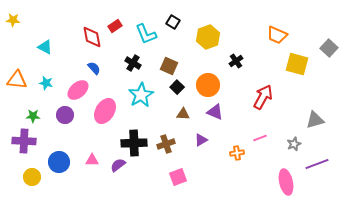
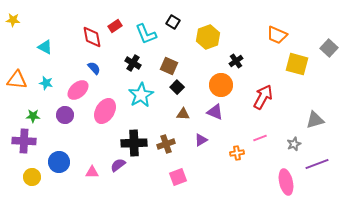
orange circle at (208, 85): moved 13 px right
pink triangle at (92, 160): moved 12 px down
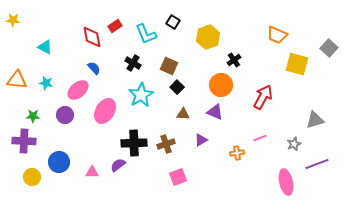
black cross at (236, 61): moved 2 px left, 1 px up
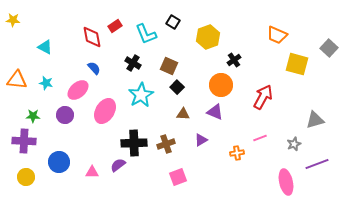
yellow circle at (32, 177): moved 6 px left
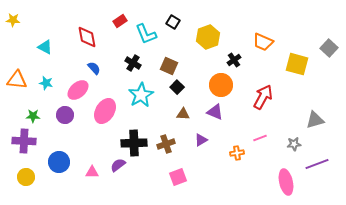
red rectangle at (115, 26): moved 5 px right, 5 px up
orange trapezoid at (277, 35): moved 14 px left, 7 px down
red diamond at (92, 37): moved 5 px left
gray star at (294, 144): rotated 16 degrees clockwise
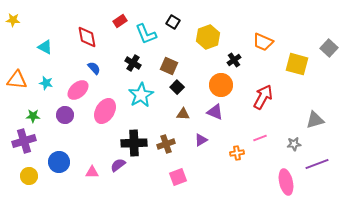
purple cross at (24, 141): rotated 20 degrees counterclockwise
yellow circle at (26, 177): moved 3 px right, 1 px up
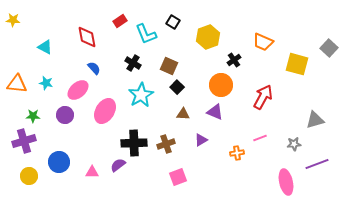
orange triangle at (17, 80): moved 4 px down
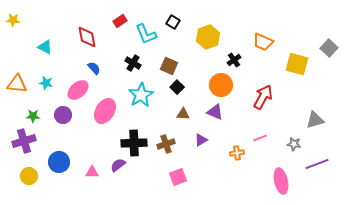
purple circle at (65, 115): moved 2 px left
gray star at (294, 144): rotated 16 degrees clockwise
pink ellipse at (286, 182): moved 5 px left, 1 px up
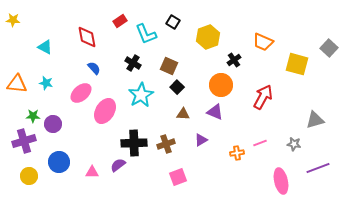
pink ellipse at (78, 90): moved 3 px right, 3 px down
purple circle at (63, 115): moved 10 px left, 9 px down
pink line at (260, 138): moved 5 px down
purple line at (317, 164): moved 1 px right, 4 px down
